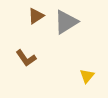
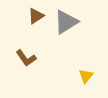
yellow triangle: moved 1 px left
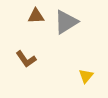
brown triangle: rotated 30 degrees clockwise
brown L-shape: moved 1 px down
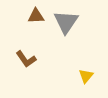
gray triangle: rotated 24 degrees counterclockwise
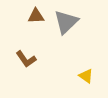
gray triangle: rotated 12 degrees clockwise
yellow triangle: rotated 35 degrees counterclockwise
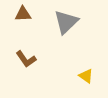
brown triangle: moved 13 px left, 2 px up
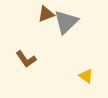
brown triangle: moved 23 px right; rotated 18 degrees counterclockwise
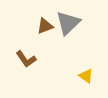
brown triangle: moved 1 px left, 12 px down
gray triangle: moved 2 px right, 1 px down
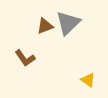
brown L-shape: moved 1 px left, 1 px up
yellow triangle: moved 2 px right, 4 px down
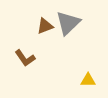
yellow triangle: rotated 35 degrees counterclockwise
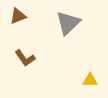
brown triangle: moved 27 px left, 10 px up
yellow triangle: moved 2 px right
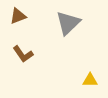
brown L-shape: moved 2 px left, 4 px up
